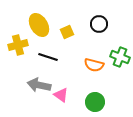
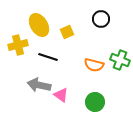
black circle: moved 2 px right, 5 px up
green cross: moved 3 px down
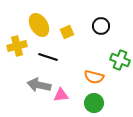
black circle: moved 7 px down
yellow cross: moved 1 px left, 1 px down
orange semicircle: moved 12 px down
pink triangle: rotated 42 degrees counterclockwise
green circle: moved 1 px left, 1 px down
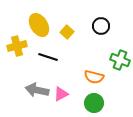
yellow square: rotated 24 degrees counterclockwise
gray arrow: moved 2 px left, 5 px down
pink triangle: moved 1 px up; rotated 21 degrees counterclockwise
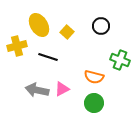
pink triangle: moved 1 px right, 5 px up
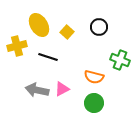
black circle: moved 2 px left, 1 px down
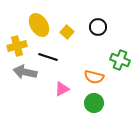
black circle: moved 1 px left
gray arrow: moved 12 px left, 18 px up
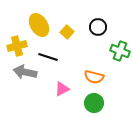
green cross: moved 9 px up
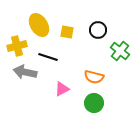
black circle: moved 3 px down
yellow square: rotated 32 degrees counterclockwise
green cross: rotated 18 degrees clockwise
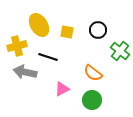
orange semicircle: moved 1 px left, 4 px up; rotated 24 degrees clockwise
green circle: moved 2 px left, 3 px up
